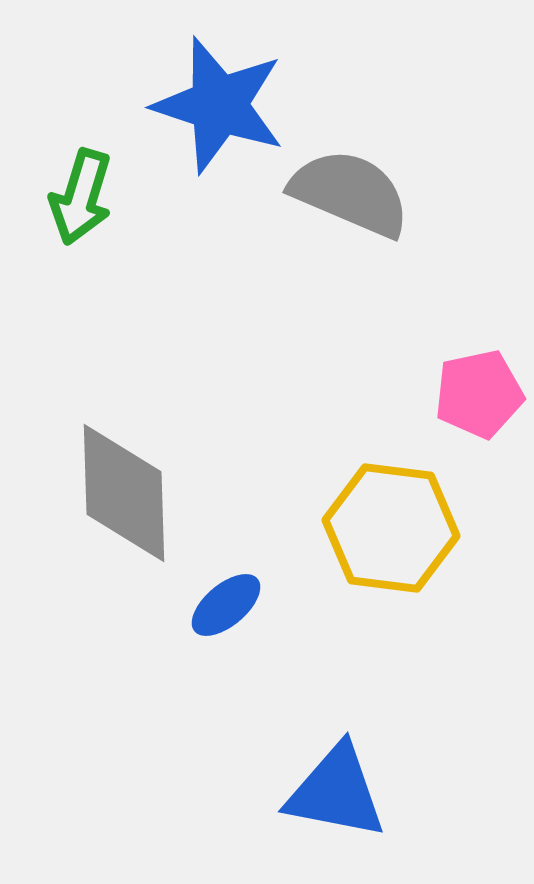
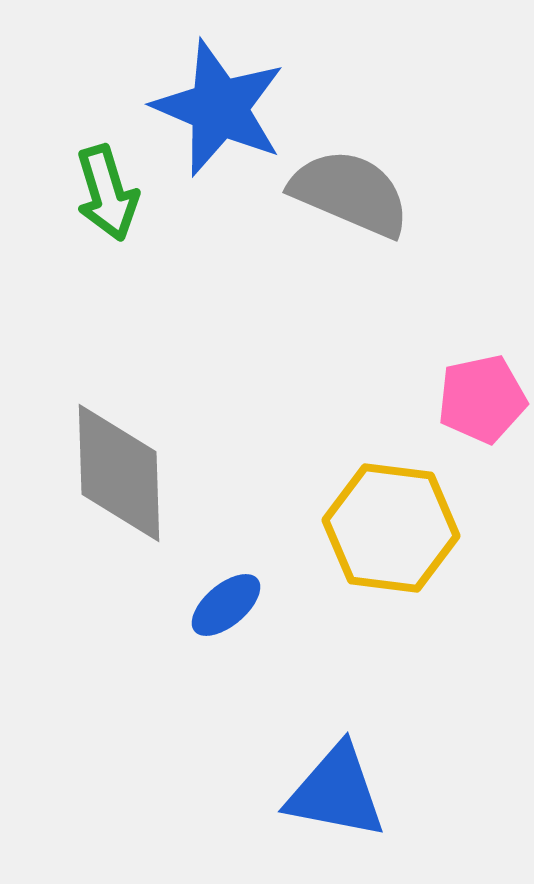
blue star: moved 3 px down; rotated 5 degrees clockwise
green arrow: moved 26 px right, 4 px up; rotated 34 degrees counterclockwise
pink pentagon: moved 3 px right, 5 px down
gray diamond: moved 5 px left, 20 px up
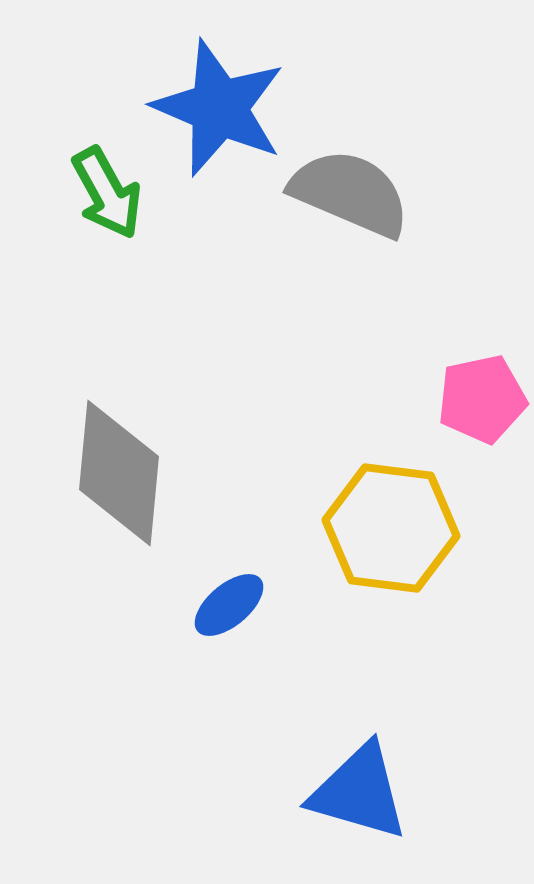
green arrow: rotated 12 degrees counterclockwise
gray diamond: rotated 7 degrees clockwise
blue ellipse: moved 3 px right
blue triangle: moved 23 px right; rotated 5 degrees clockwise
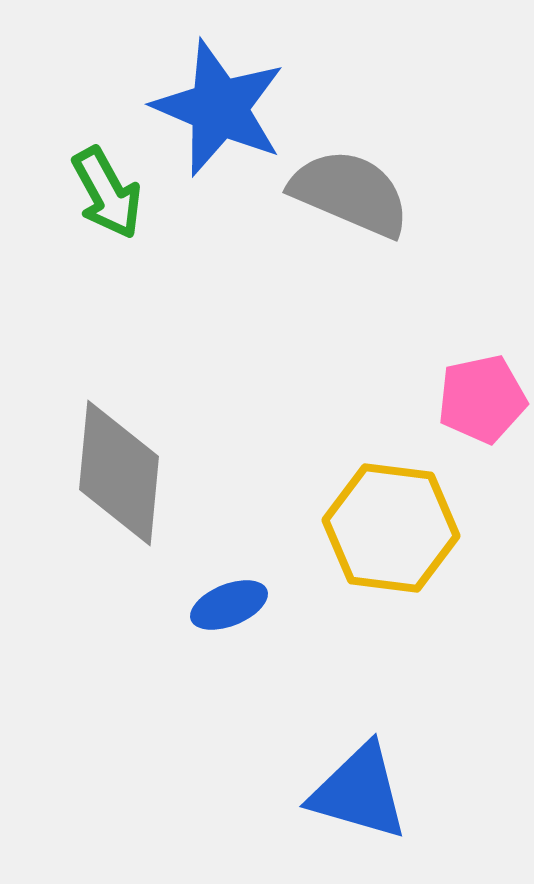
blue ellipse: rotated 18 degrees clockwise
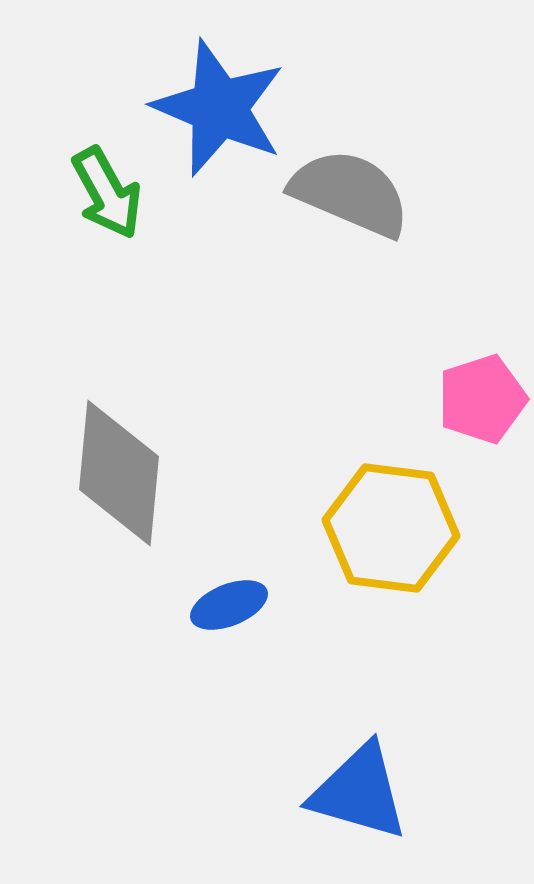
pink pentagon: rotated 6 degrees counterclockwise
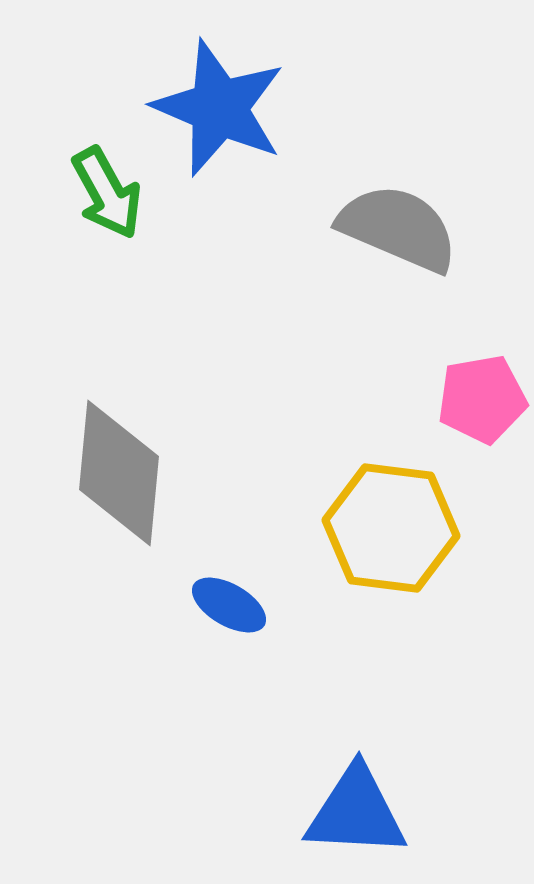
gray semicircle: moved 48 px right, 35 px down
pink pentagon: rotated 8 degrees clockwise
blue ellipse: rotated 52 degrees clockwise
blue triangle: moved 3 px left, 20 px down; rotated 13 degrees counterclockwise
